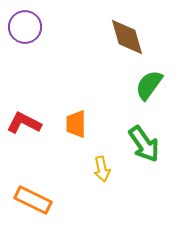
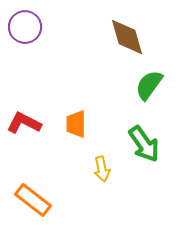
orange rectangle: rotated 12 degrees clockwise
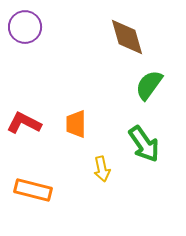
orange rectangle: moved 10 px up; rotated 24 degrees counterclockwise
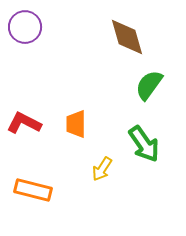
yellow arrow: rotated 45 degrees clockwise
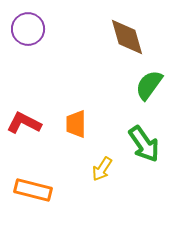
purple circle: moved 3 px right, 2 px down
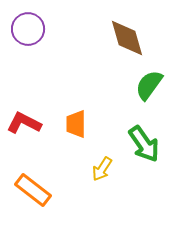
brown diamond: moved 1 px down
orange rectangle: rotated 24 degrees clockwise
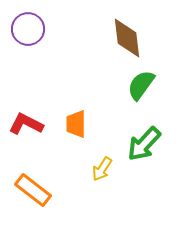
brown diamond: rotated 9 degrees clockwise
green semicircle: moved 8 px left
red L-shape: moved 2 px right, 1 px down
green arrow: rotated 78 degrees clockwise
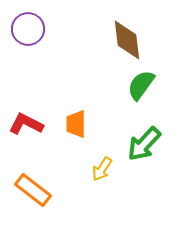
brown diamond: moved 2 px down
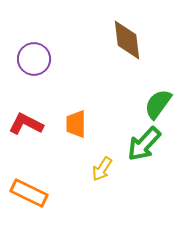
purple circle: moved 6 px right, 30 px down
green semicircle: moved 17 px right, 19 px down
orange rectangle: moved 4 px left, 3 px down; rotated 12 degrees counterclockwise
